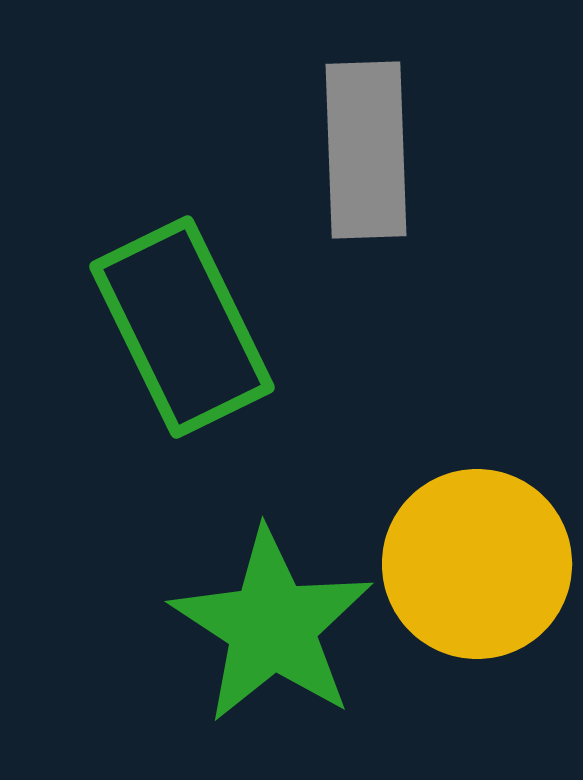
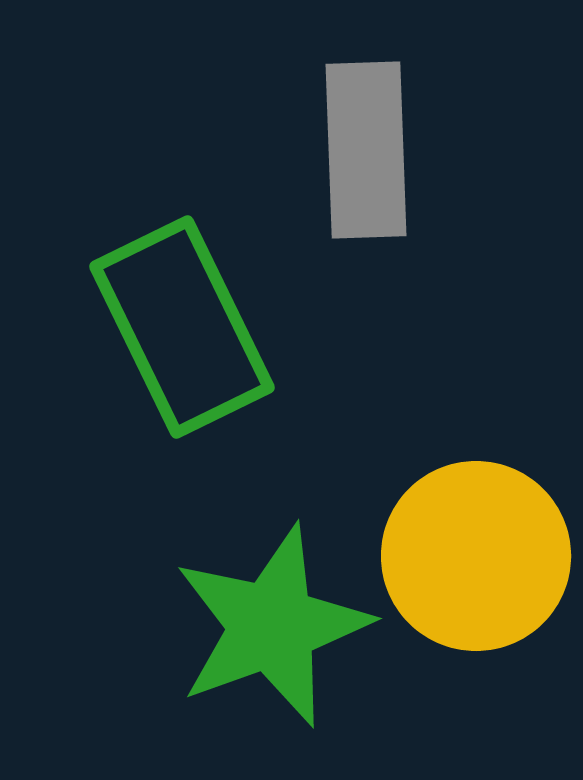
yellow circle: moved 1 px left, 8 px up
green star: rotated 19 degrees clockwise
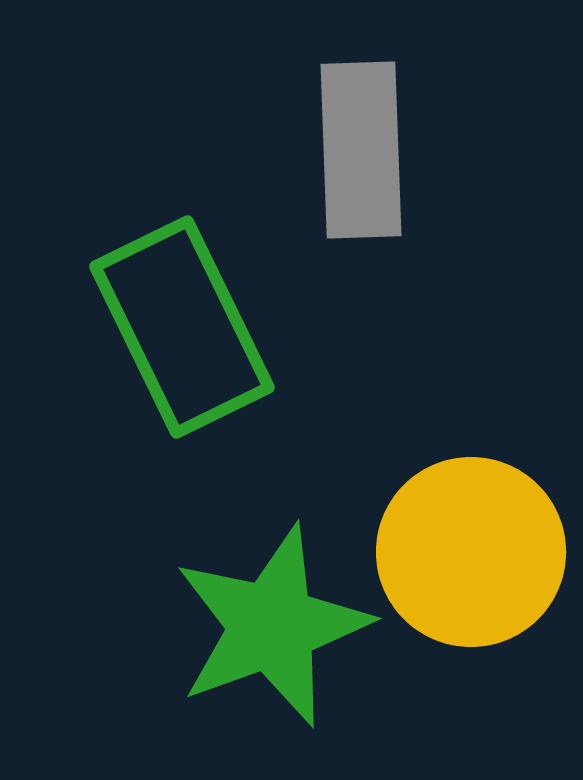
gray rectangle: moved 5 px left
yellow circle: moved 5 px left, 4 px up
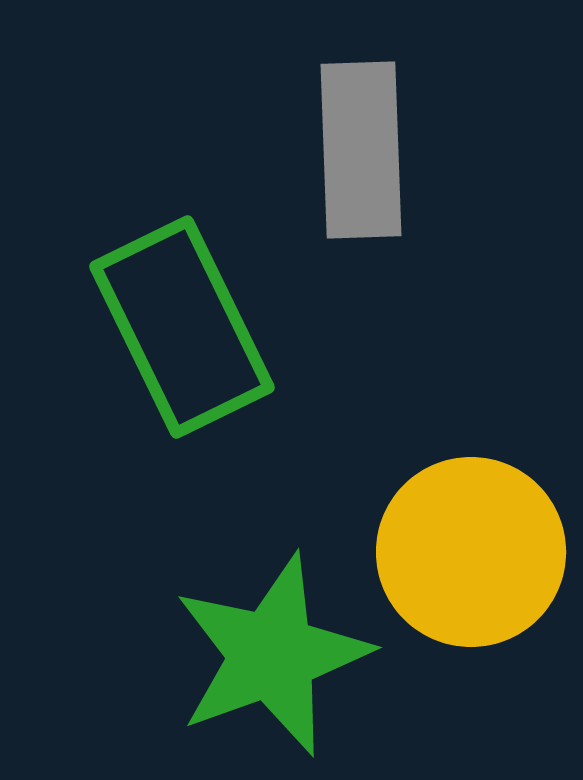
green star: moved 29 px down
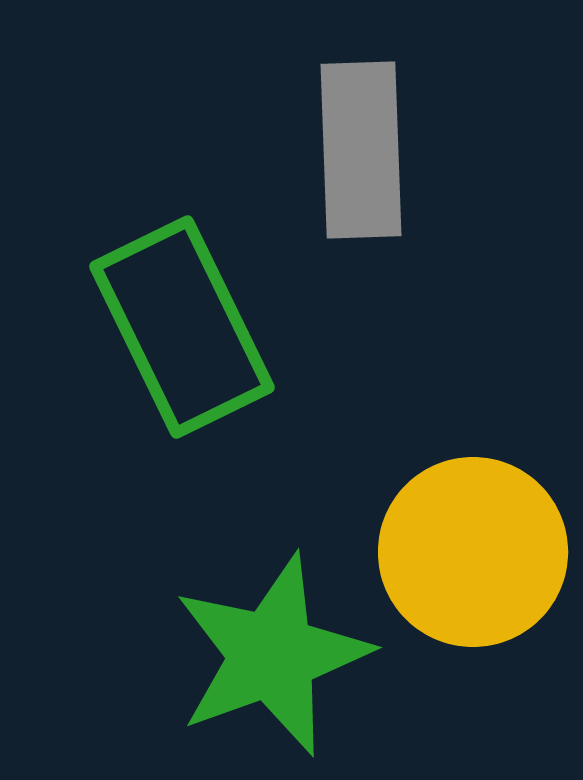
yellow circle: moved 2 px right
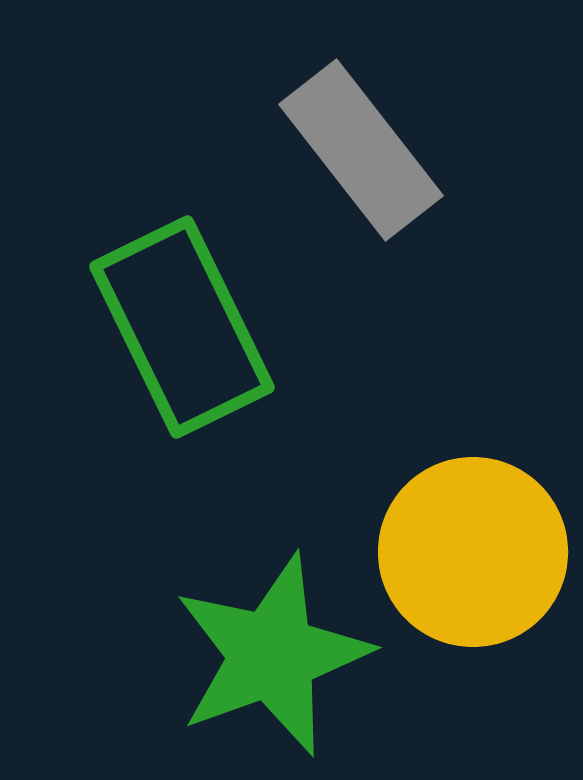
gray rectangle: rotated 36 degrees counterclockwise
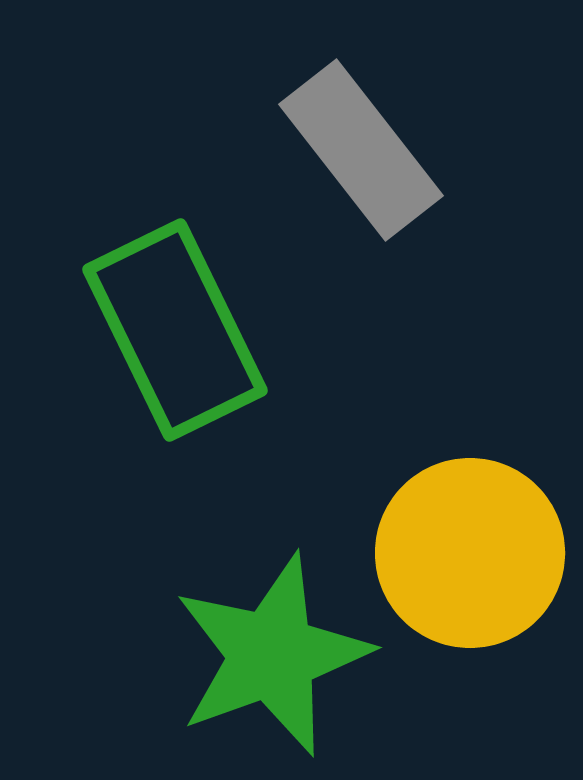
green rectangle: moved 7 px left, 3 px down
yellow circle: moved 3 px left, 1 px down
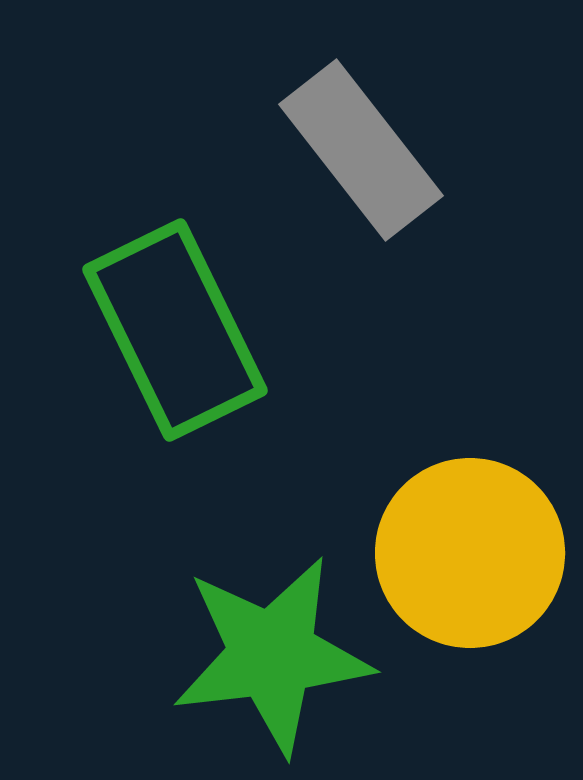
green star: rotated 13 degrees clockwise
